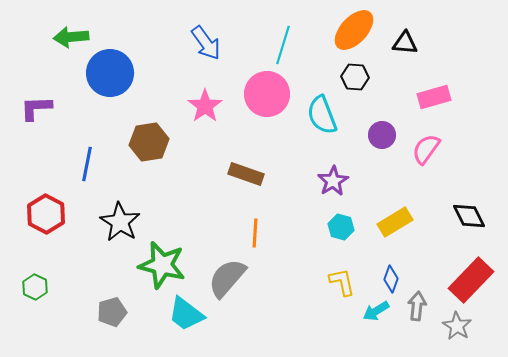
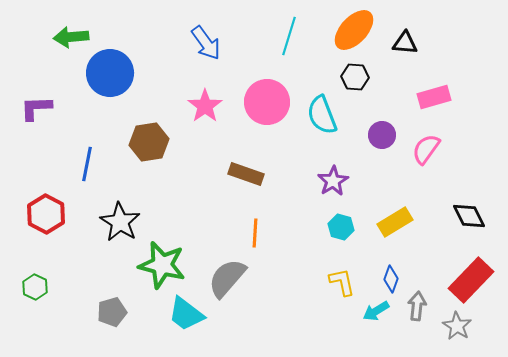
cyan line: moved 6 px right, 9 px up
pink circle: moved 8 px down
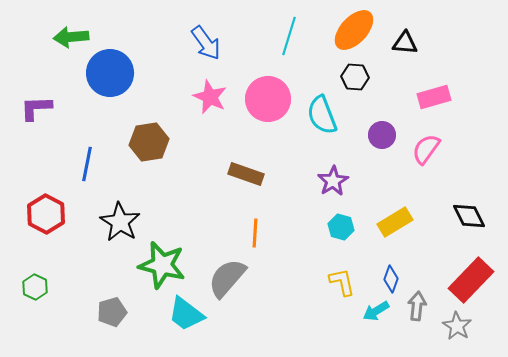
pink circle: moved 1 px right, 3 px up
pink star: moved 5 px right, 9 px up; rotated 12 degrees counterclockwise
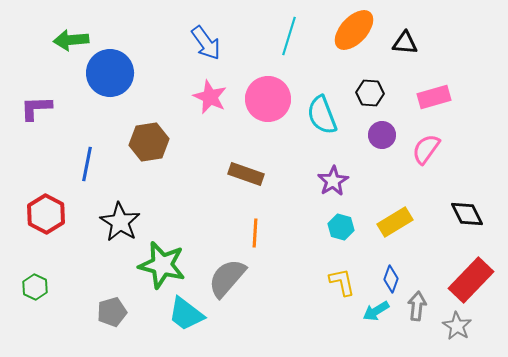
green arrow: moved 3 px down
black hexagon: moved 15 px right, 16 px down
black diamond: moved 2 px left, 2 px up
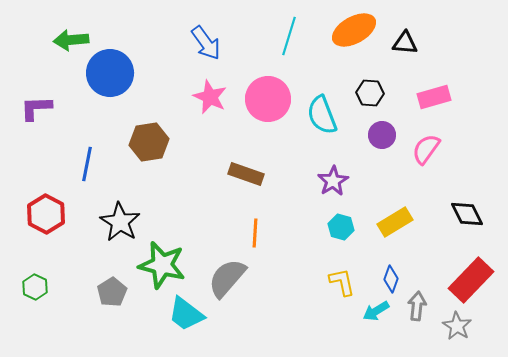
orange ellipse: rotated 18 degrees clockwise
gray pentagon: moved 20 px up; rotated 16 degrees counterclockwise
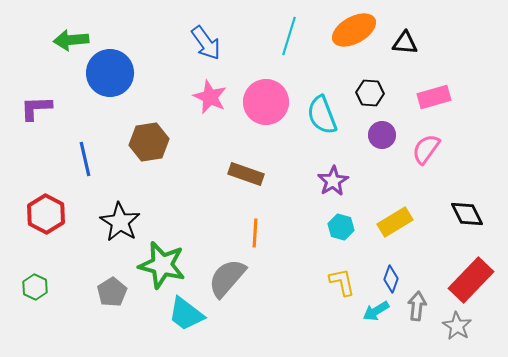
pink circle: moved 2 px left, 3 px down
blue line: moved 2 px left, 5 px up; rotated 24 degrees counterclockwise
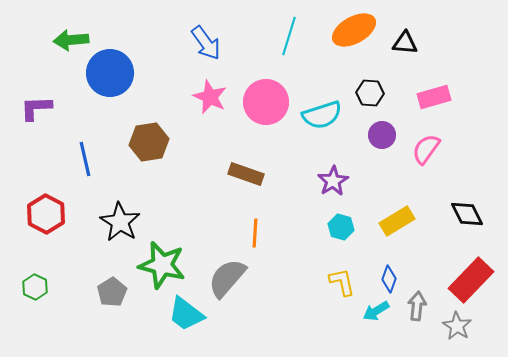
cyan semicircle: rotated 87 degrees counterclockwise
yellow rectangle: moved 2 px right, 1 px up
blue diamond: moved 2 px left
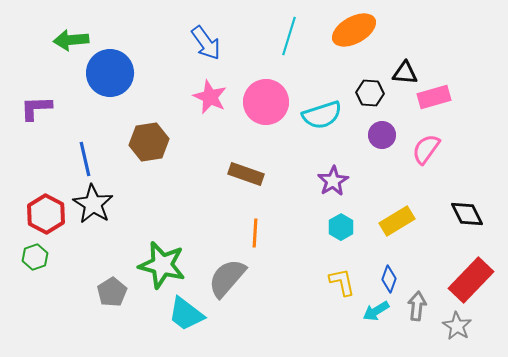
black triangle: moved 30 px down
black star: moved 27 px left, 18 px up
cyan hexagon: rotated 15 degrees clockwise
green hexagon: moved 30 px up; rotated 15 degrees clockwise
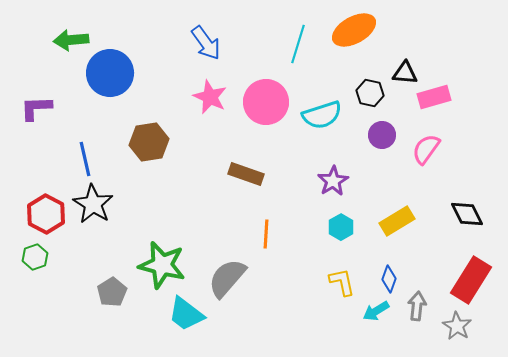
cyan line: moved 9 px right, 8 px down
black hexagon: rotated 8 degrees clockwise
orange line: moved 11 px right, 1 px down
red rectangle: rotated 12 degrees counterclockwise
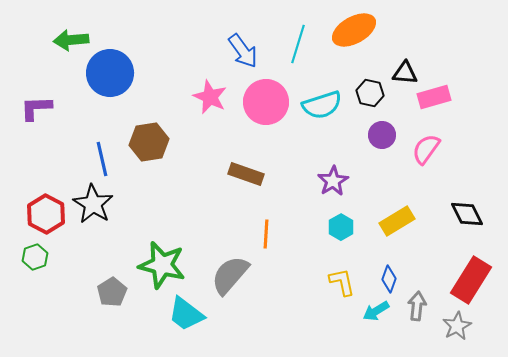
blue arrow: moved 37 px right, 8 px down
cyan semicircle: moved 10 px up
blue line: moved 17 px right
gray semicircle: moved 3 px right, 3 px up
gray star: rotated 12 degrees clockwise
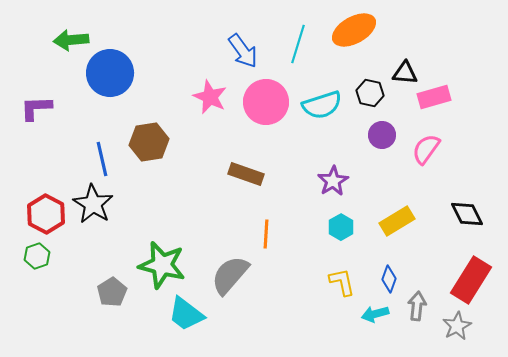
green hexagon: moved 2 px right, 1 px up
cyan arrow: moved 1 px left, 3 px down; rotated 16 degrees clockwise
